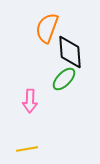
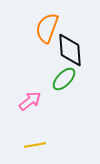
black diamond: moved 2 px up
pink arrow: rotated 130 degrees counterclockwise
yellow line: moved 8 px right, 4 px up
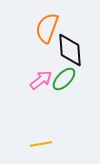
pink arrow: moved 11 px right, 21 px up
yellow line: moved 6 px right, 1 px up
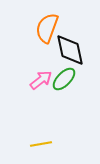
black diamond: rotated 8 degrees counterclockwise
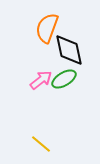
black diamond: moved 1 px left
green ellipse: rotated 15 degrees clockwise
yellow line: rotated 50 degrees clockwise
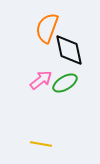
green ellipse: moved 1 px right, 4 px down
yellow line: rotated 30 degrees counterclockwise
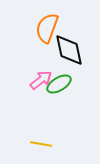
green ellipse: moved 6 px left, 1 px down
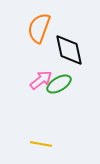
orange semicircle: moved 8 px left
